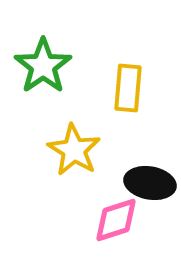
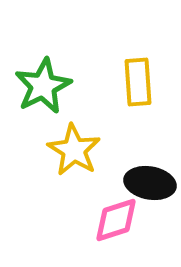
green star: moved 20 px down; rotated 8 degrees clockwise
yellow rectangle: moved 10 px right, 6 px up; rotated 9 degrees counterclockwise
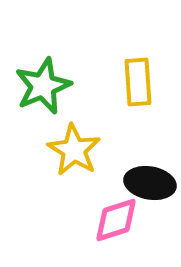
green star: rotated 4 degrees clockwise
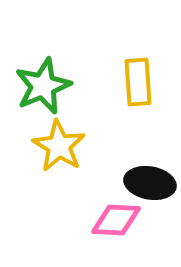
yellow star: moved 15 px left, 4 px up
pink diamond: rotated 21 degrees clockwise
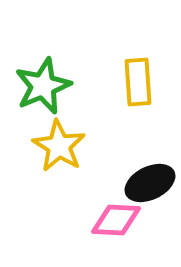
black ellipse: rotated 36 degrees counterclockwise
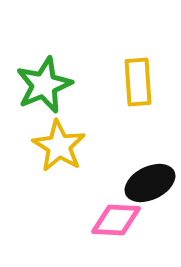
green star: moved 1 px right, 1 px up
